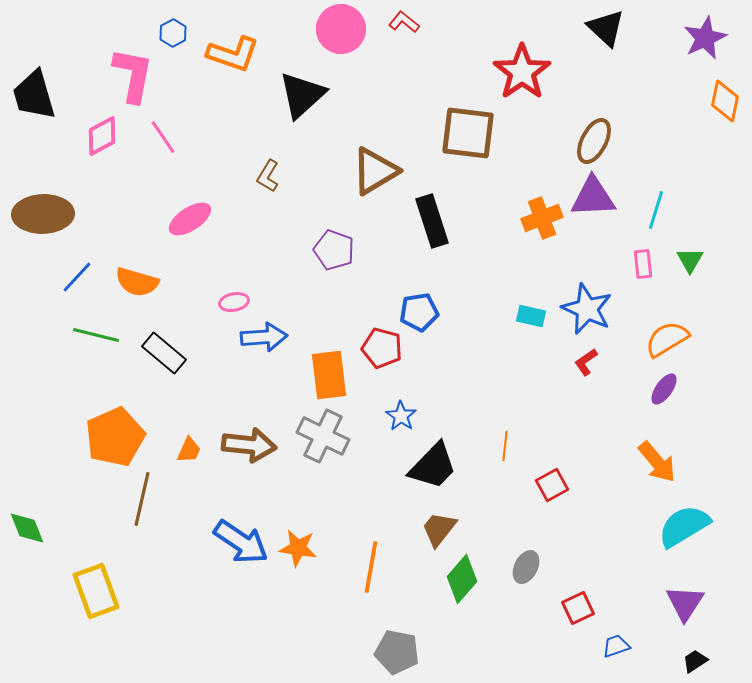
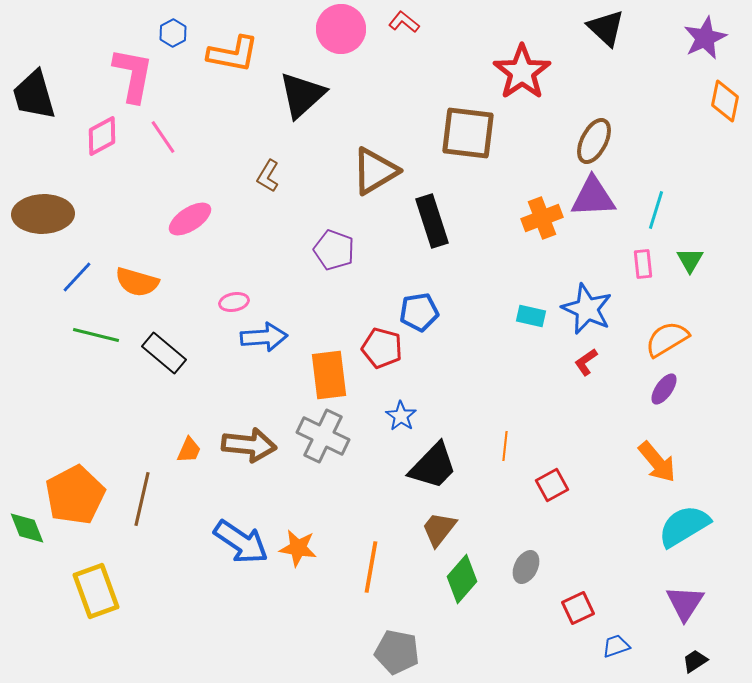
orange L-shape at (233, 54): rotated 8 degrees counterclockwise
orange pentagon at (115, 437): moved 40 px left, 58 px down; rotated 4 degrees counterclockwise
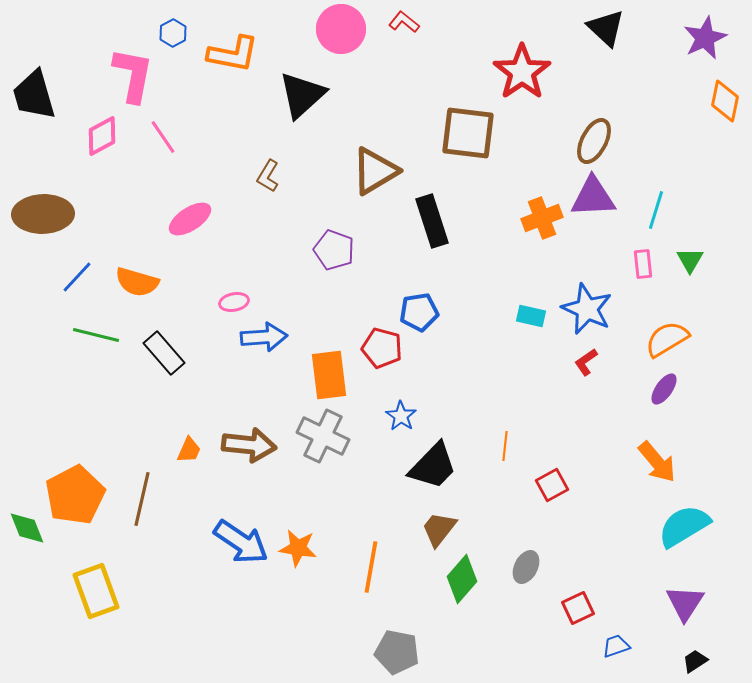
black rectangle at (164, 353): rotated 9 degrees clockwise
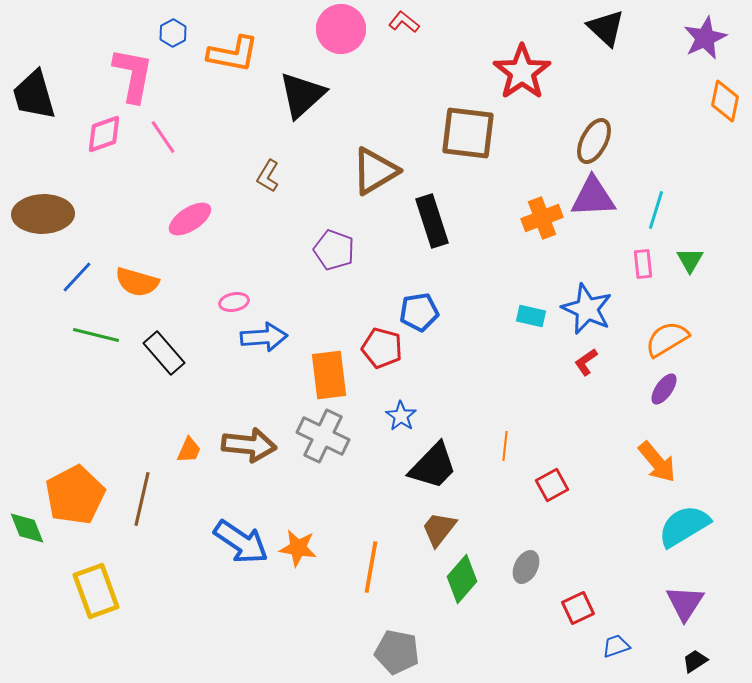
pink diamond at (102, 136): moved 2 px right, 2 px up; rotated 9 degrees clockwise
